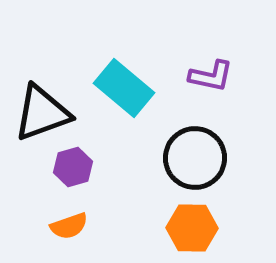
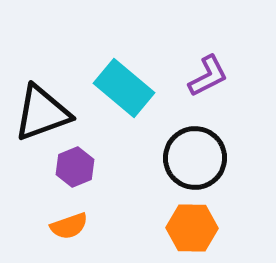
purple L-shape: moved 3 px left; rotated 39 degrees counterclockwise
purple hexagon: moved 2 px right; rotated 6 degrees counterclockwise
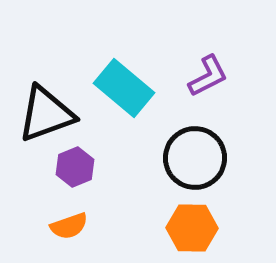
black triangle: moved 4 px right, 1 px down
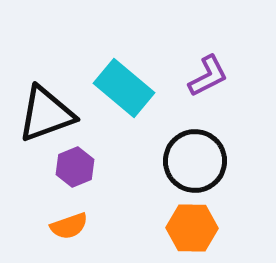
black circle: moved 3 px down
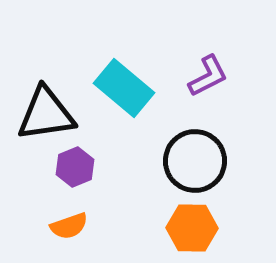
black triangle: rotated 12 degrees clockwise
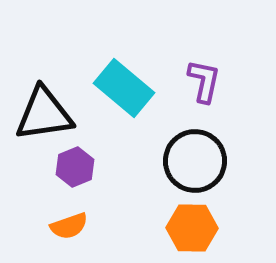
purple L-shape: moved 4 px left, 5 px down; rotated 51 degrees counterclockwise
black triangle: moved 2 px left
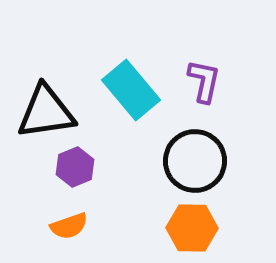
cyan rectangle: moved 7 px right, 2 px down; rotated 10 degrees clockwise
black triangle: moved 2 px right, 2 px up
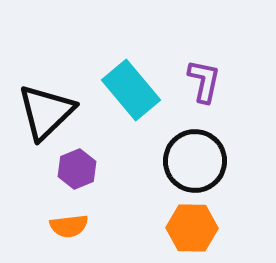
black triangle: rotated 36 degrees counterclockwise
purple hexagon: moved 2 px right, 2 px down
orange semicircle: rotated 12 degrees clockwise
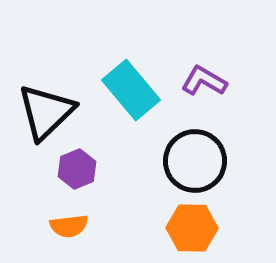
purple L-shape: rotated 72 degrees counterclockwise
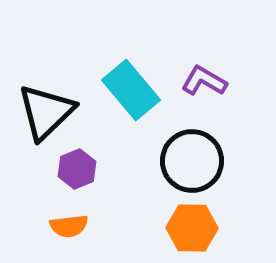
black circle: moved 3 px left
